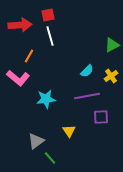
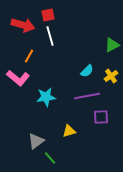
red arrow: moved 3 px right; rotated 20 degrees clockwise
cyan star: moved 2 px up
yellow triangle: rotated 48 degrees clockwise
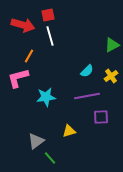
pink L-shape: rotated 125 degrees clockwise
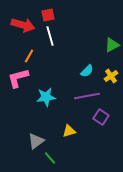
purple square: rotated 35 degrees clockwise
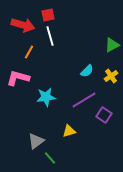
orange line: moved 4 px up
pink L-shape: rotated 30 degrees clockwise
purple line: moved 3 px left, 4 px down; rotated 20 degrees counterclockwise
purple square: moved 3 px right, 2 px up
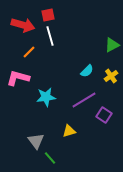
orange line: rotated 16 degrees clockwise
gray triangle: rotated 30 degrees counterclockwise
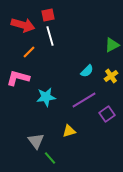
purple square: moved 3 px right, 1 px up; rotated 21 degrees clockwise
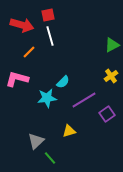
red arrow: moved 1 px left
cyan semicircle: moved 24 px left, 11 px down
pink L-shape: moved 1 px left, 1 px down
cyan star: moved 1 px right, 1 px down
gray triangle: rotated 24 degrees clockwise
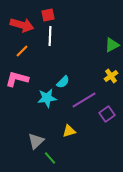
white line: rotated 18 degrees clockwise
orange line: moved 7 px left, 1 px up
